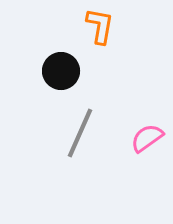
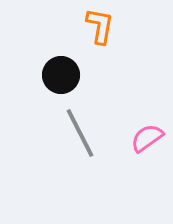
black circle: moved 4 px down
gray line: rotated 51 degrees counterclockwise
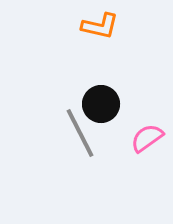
orange L-shape: rotated 93 degrees clockwise
black circle: moved 40 px right, 29 px down
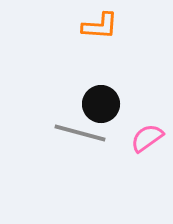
orange L-shape: rotated 9 degrees counterclockwise
gray line: rotated 48 degrees counterclockwise
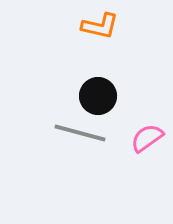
orange L-shape: rotated 9 degrees clockwise
black circle: moved 3 px left, 8 px up
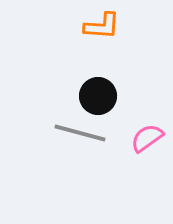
orange L-shape: moved 2 px right; rotated 9 degrees counterclockwise
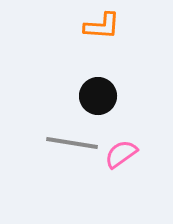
gray line: moved 8 px left, 10 px down; rotated 6 degrees counterclockwise
pink semicircle: moved 26 px left, 16 px down
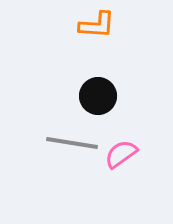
orange L-shape: moved 5 px left, 1 px up
